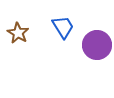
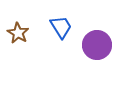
blue trapezoid: moved 2 px left
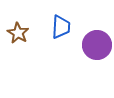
blue trapezoid: rotated 35 degrees clockwise
